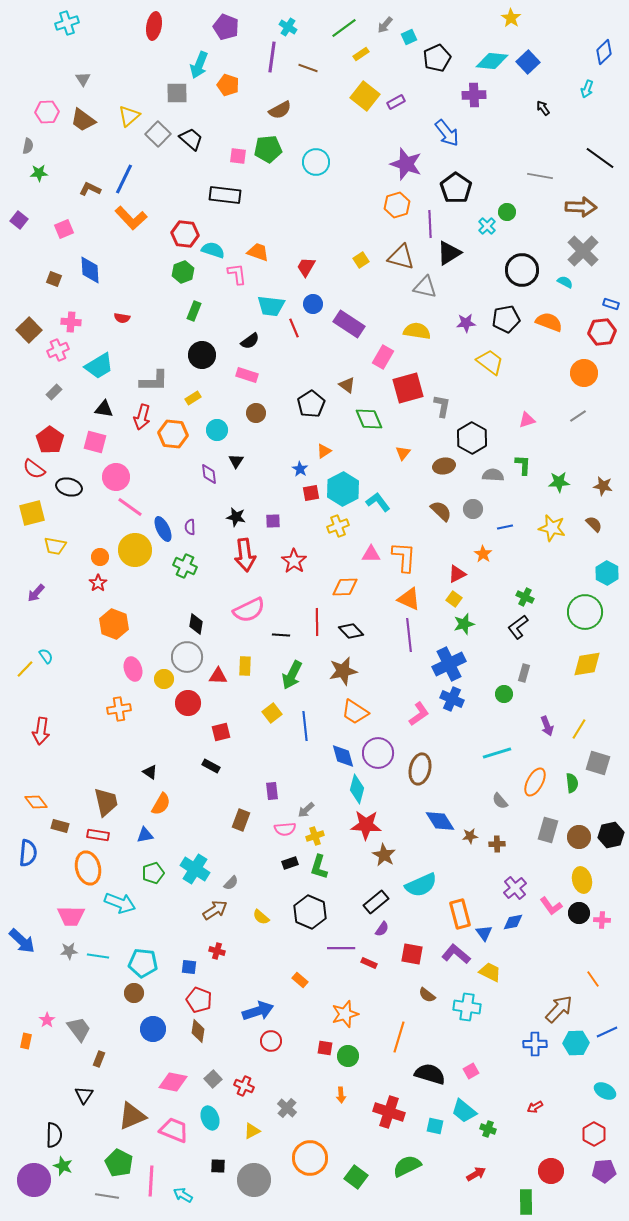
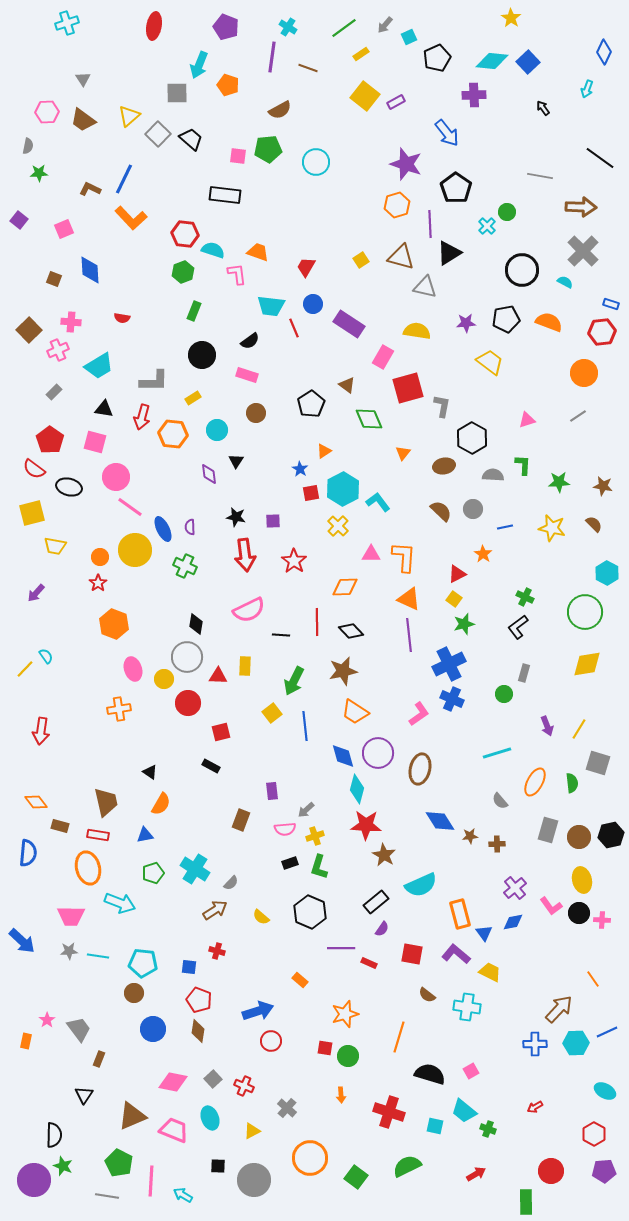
blue diamond at (604, 52): rotated 20 degrees counterclockwise
yellow cross at (338, 526): rotated 25 degrees counterclockwise
green arrow at (292, 675): moved 2 px right, 6 px down
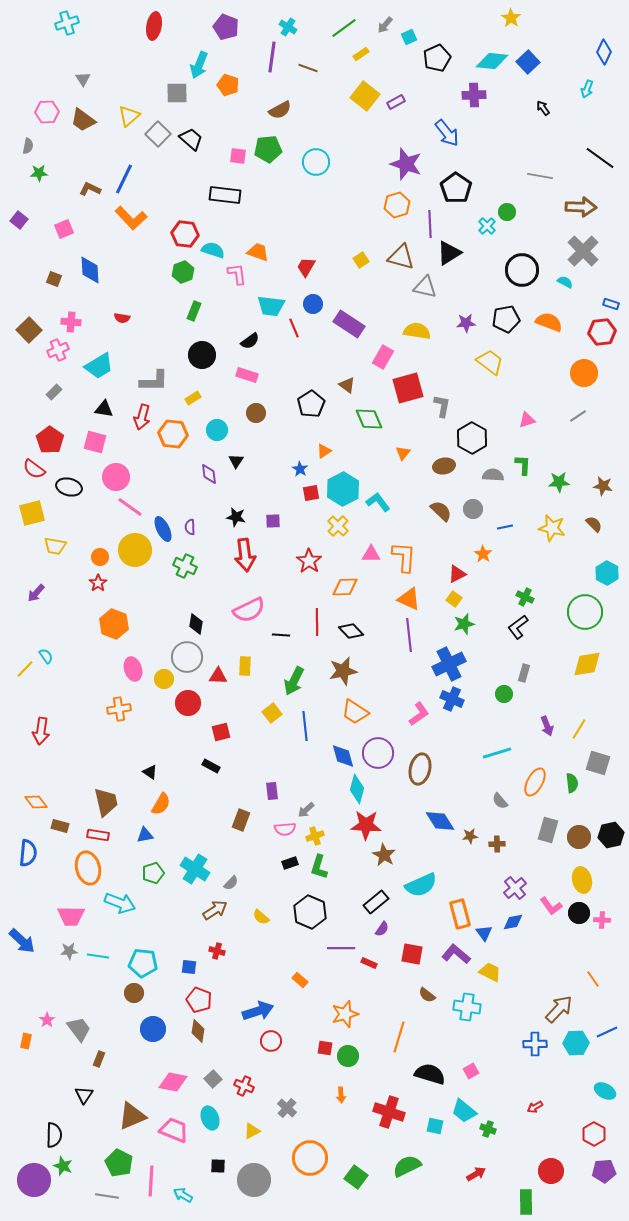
red star at (294, 561): moved 15 px right
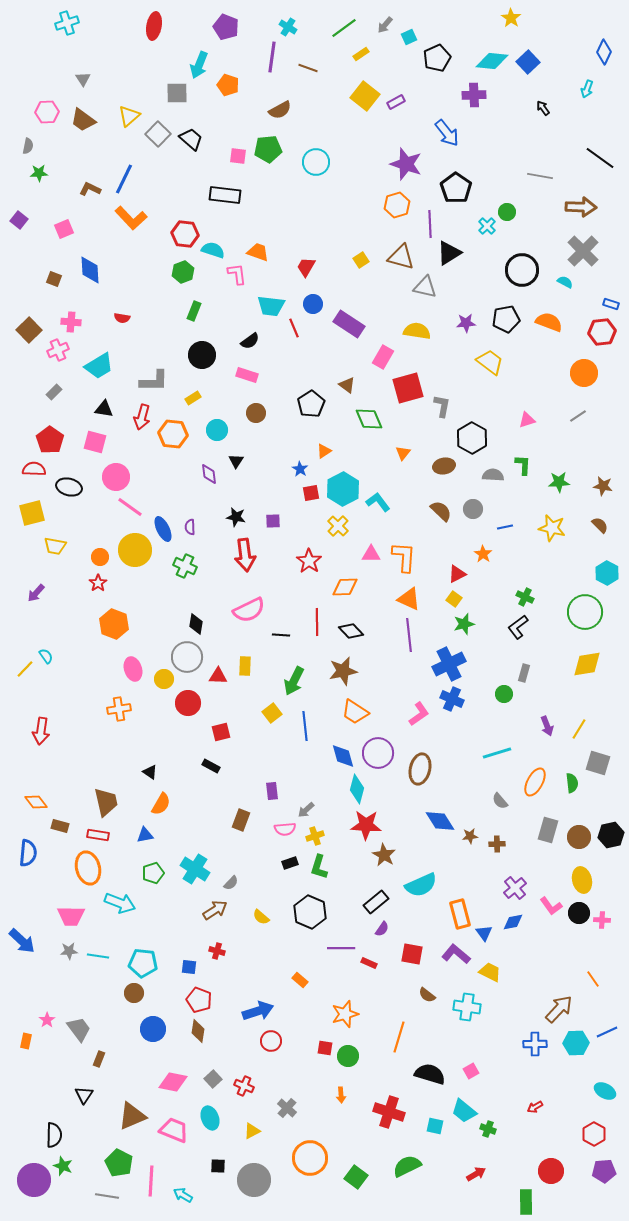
red semicircle at (34, 469): rotated 145 degrees clockwise
brown semicircle at (594, 524): moved 6 px right, 1 px down
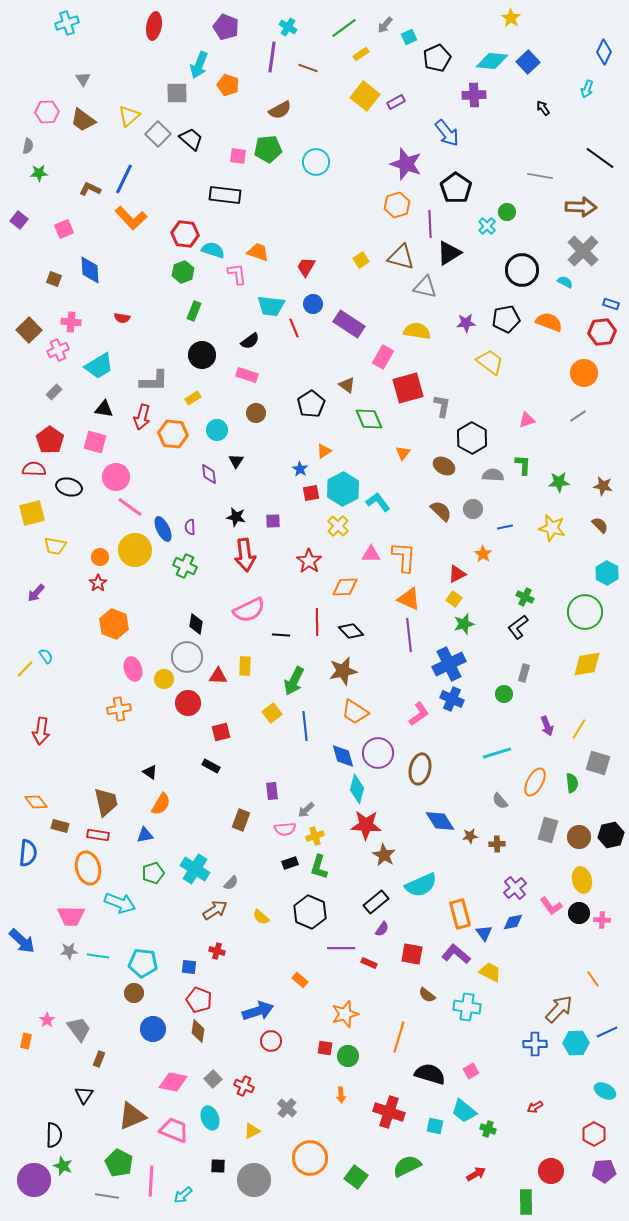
brown ellipse at (444, 466): rotated 40 degrees clockwise
cyan arrow at (183, 1195): rotated 72 degrees counterclockwise
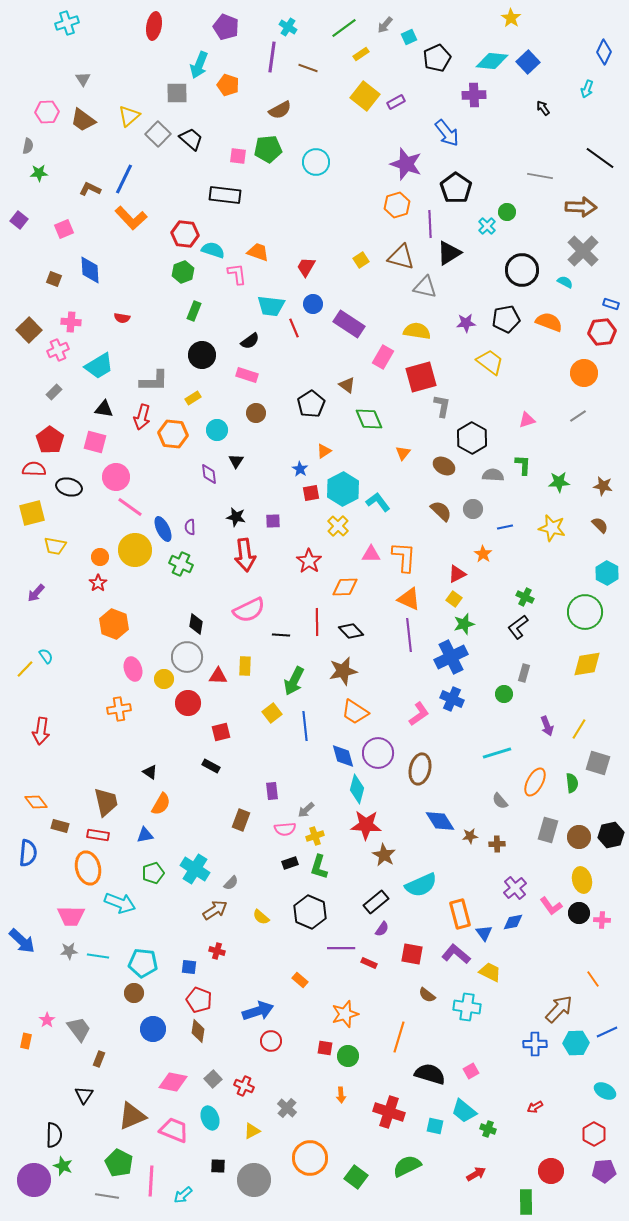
red square at (408, 388): moved 13 px right, 11 px up
green cross at (185, 566): moved 4 px left, 2 px up
blue cross at (449, 664): moved 2 px right, 7 px up
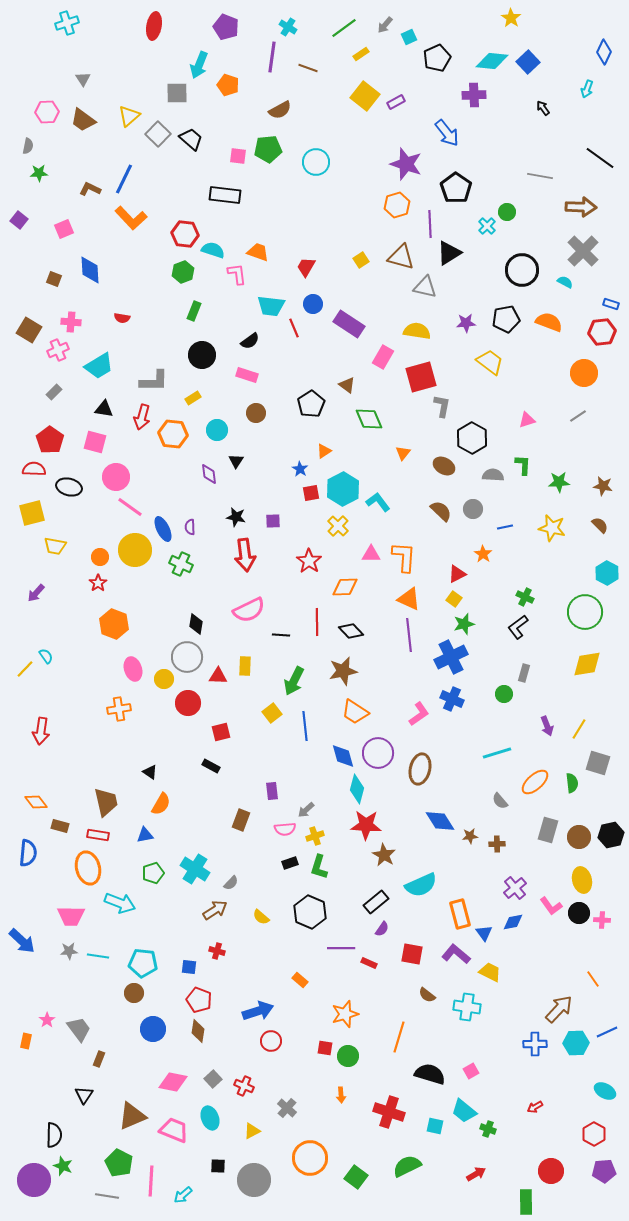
brown square at (29, 330): rotated 15 degrees counterclockwise
orange ellipse at (535, 782): rotated 20 degrees clockwise
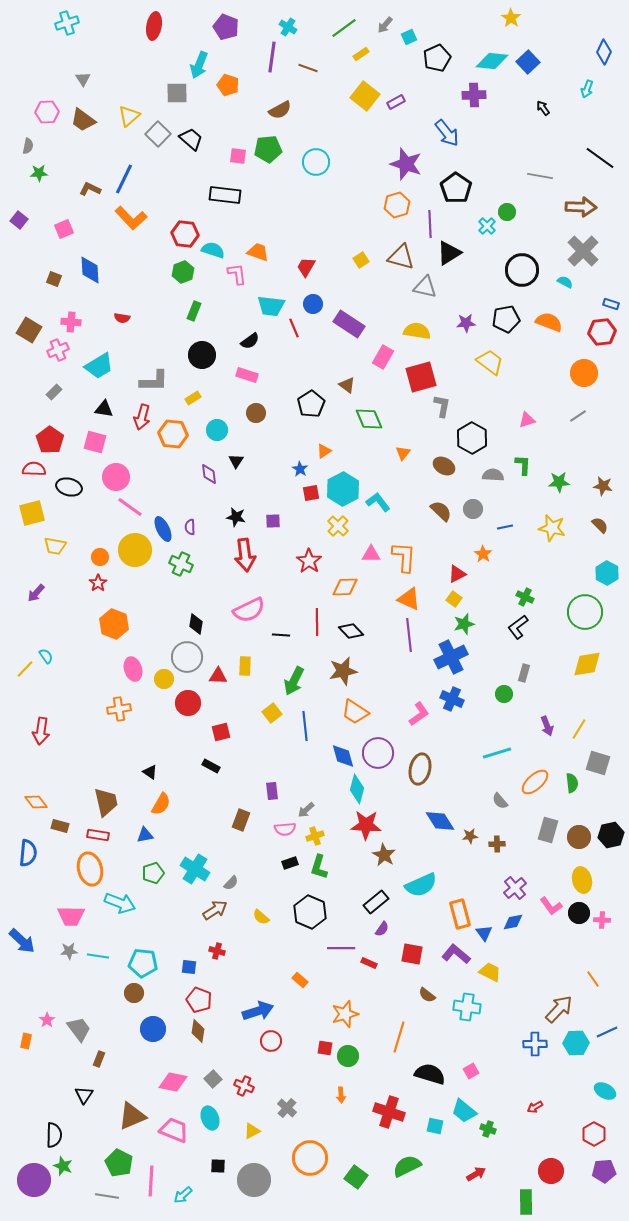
orange ellipse at (88, 868): moved 2 px right, 1 px down
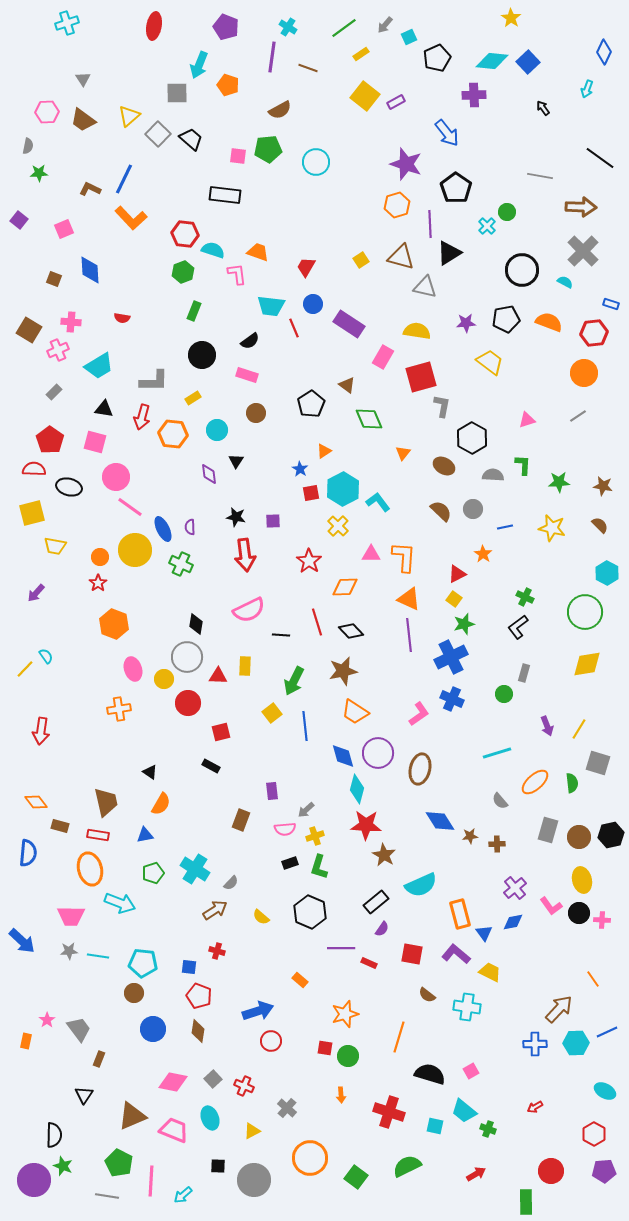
red hexagon at (602, 332): moved 8 px left, 1 px down
red line at (317, 622): rotated 16 degrees counterclockwise
red pentagon at (199, 1000): moved 4 px up
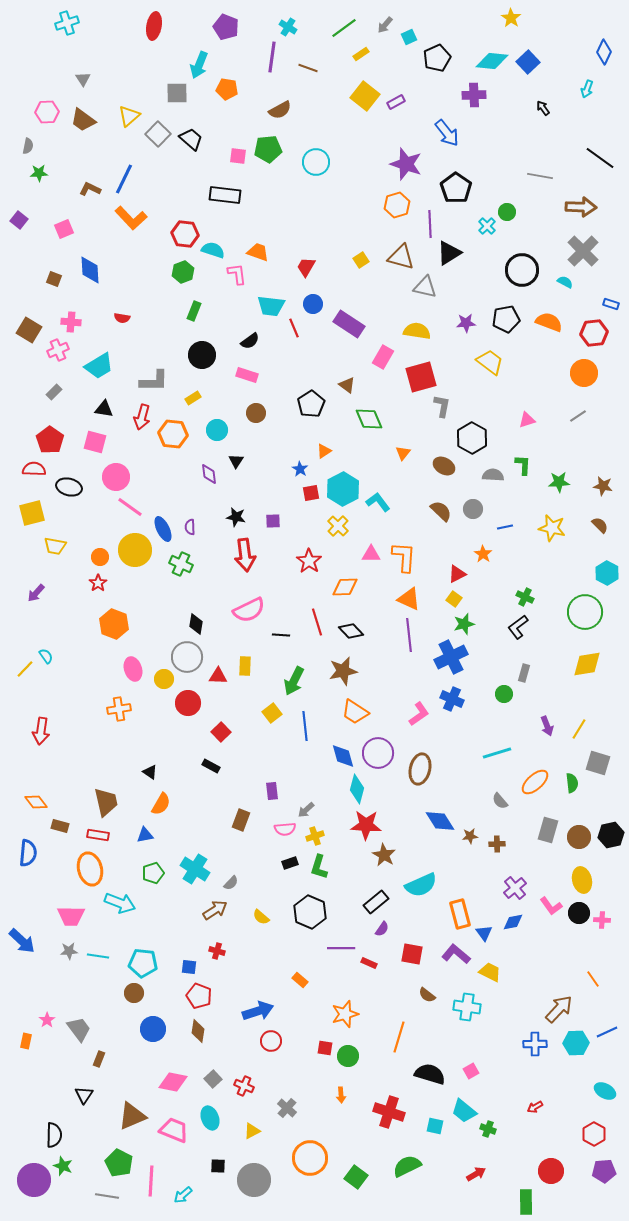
orange pentagon at (228, 85): moved 1 px left, 4 px down; rotated 10 degrees counterclockwise
red square at (221, 732): rotated 30 degrees counterclockwise
